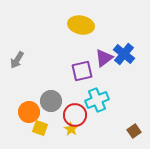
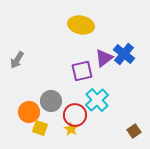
cyan cross: rotated 20 degrees counterclockwise
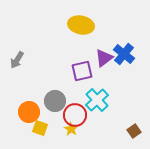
gray circle: moved 4 px right
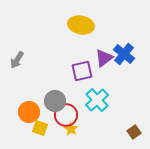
red circle: moved 9 px left
brown square: moved 1 px down
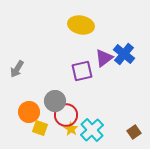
gray arrow: moved 9 px down
cyan cross: moved 5 px left, 30 px down
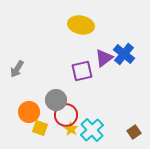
gray circle: moved 1 px right, 1 px up
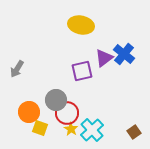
red circle: moved 1 px right, 2 px up
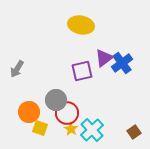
blue cross: moved 2 px left, 9 px down; rotated 15 degrees clockwise
